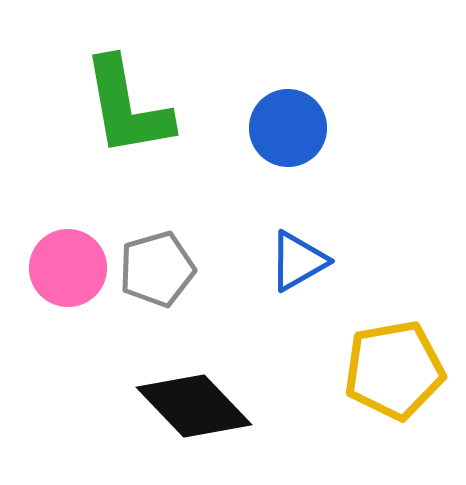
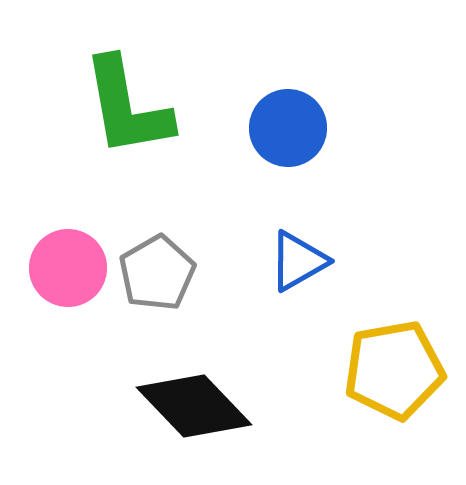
gray pentagon: moved 4 px down; rotated 14 degrees counterclockwise
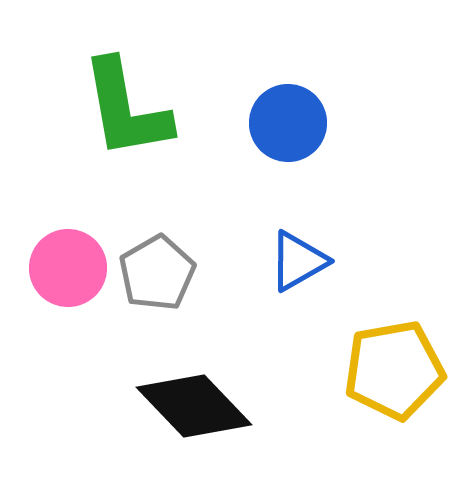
green L-shape: moved 1 px left, 2 px down
blue circle: moved 5 px up
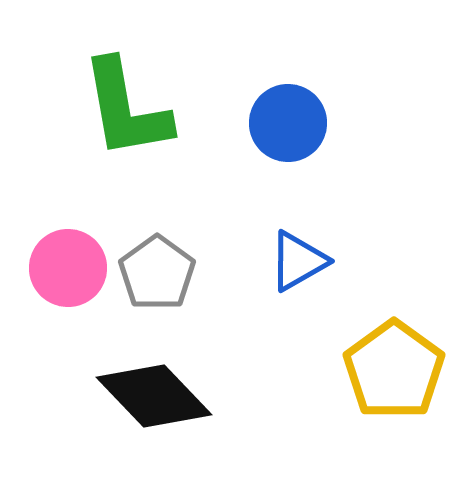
gray pentagon: rotated 6 degrees counterclockwise
yellow pentagon: rotated 26 degrees counterclockwise
black diamond: moved 40 px left, 10 px up
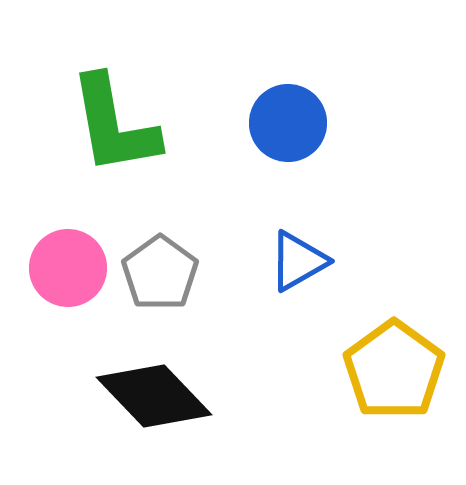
green L-shape: moved 12 px left, 16 px down
gray pentagon: moved 3 px right
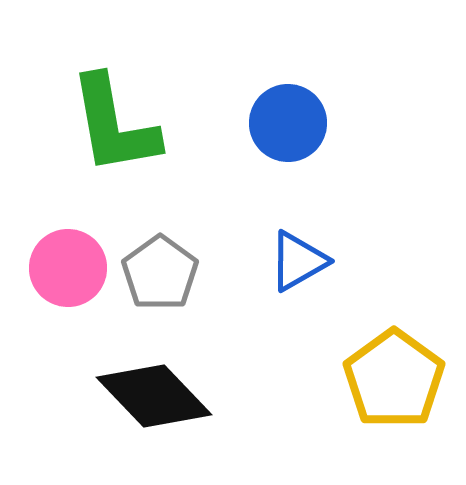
yellow pentagon: moved 9 px down
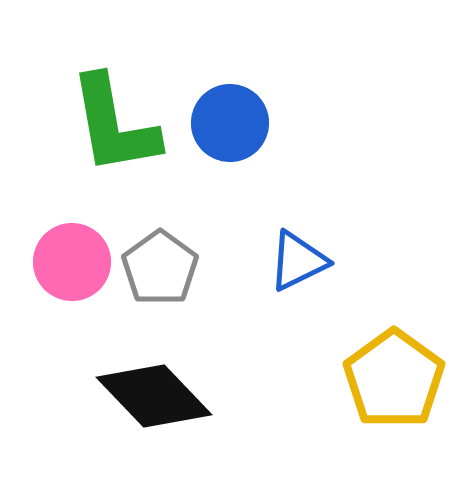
blue circle: moved 58 px left
blue triangle: rotated 4 degrees clockwise
pink circle: moved 4 px right, 6 px up
gray pentagon: moved 5 px up
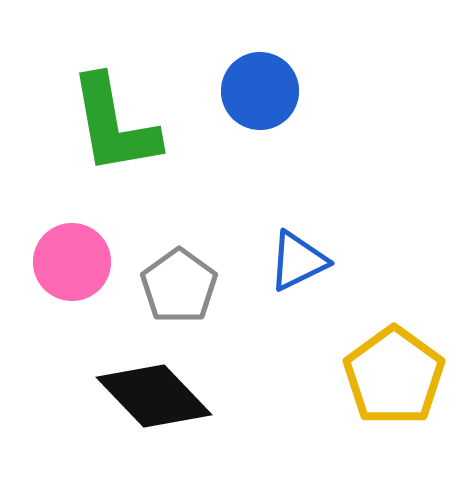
blue circle: moved 30 px right, 32 px up
gray pentagon: moved 19 px right, 18 px down
yellow pentagon: moved 3 px up
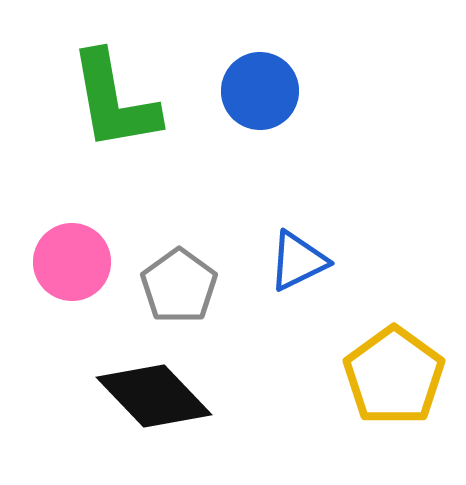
green L-shape: moved 24 px up
